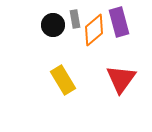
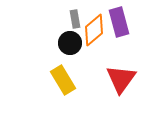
black circle: moved 17 px right, 18 px down
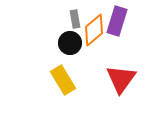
purple rectangle: moved 2 px left, 1 px up; rotated 32 degrees clockwise
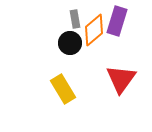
yellow rectangle: moved 9 px down
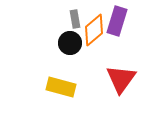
yellow rectangle: moved 2 px left, 2 px up; rotated 44 degrees counterclockwise
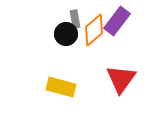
purple rectangle: rotated 20 degrees clockwise
black circle: moved 4 px left, 9 px up
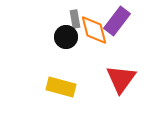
orange diamond: rotated 64 degrees counterclockwise
black circle: moved 3 px down
